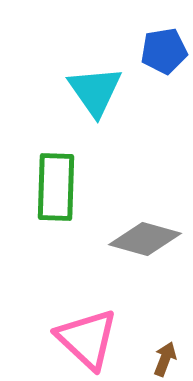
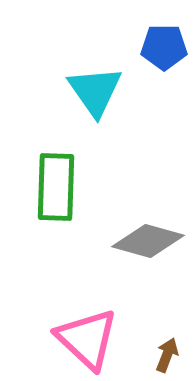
blue pentagon: moved 4 px up; rotated 9 degrees clockwise
gray diamond: moved 3 px right, 2 px down
brown arrow: moved 2 px right, 4 px up
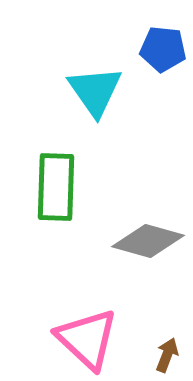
blue pentagon: moved 1 px left, 2 px down; rotated 6 degrees clockwise
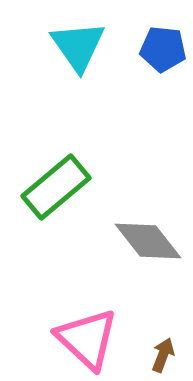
cyan triangle: moved 17 px left, 45 px up
green rectangle: rotated 48 degrees clockwise
gray diamond: rotated 36 degrees clockwise
brown arrow: moved 4 px left
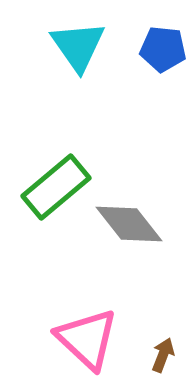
gray diamond: moved 19 px left, 17 px up
